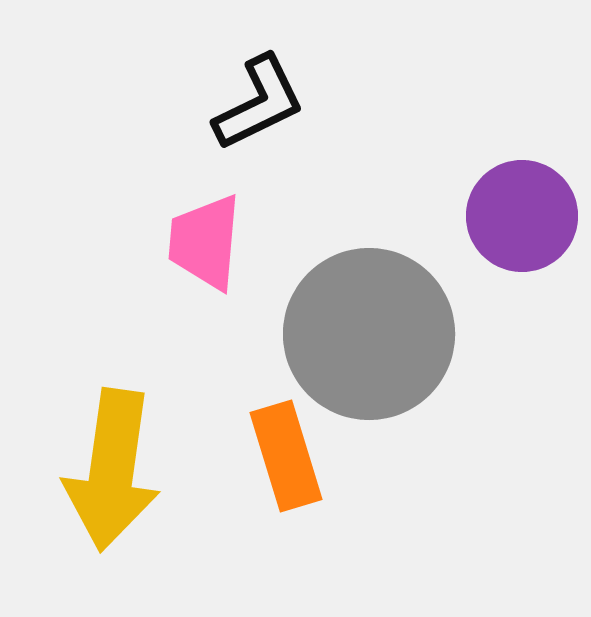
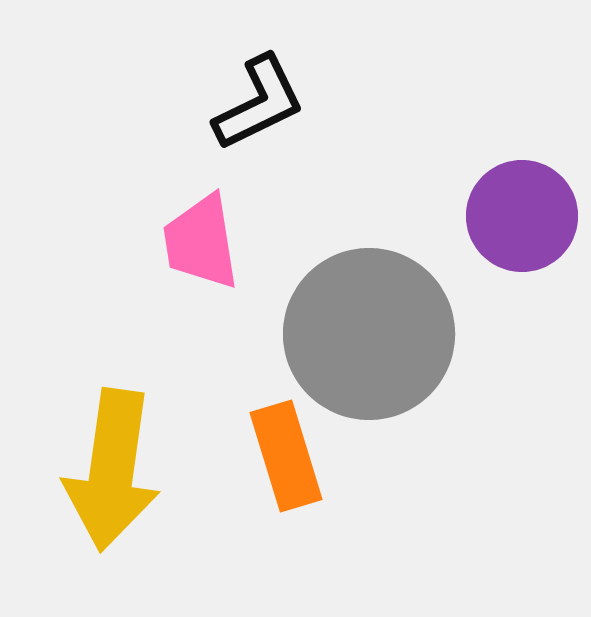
pink trapezoid: moved 4 px left; rotated 14 degrees counterclockwise
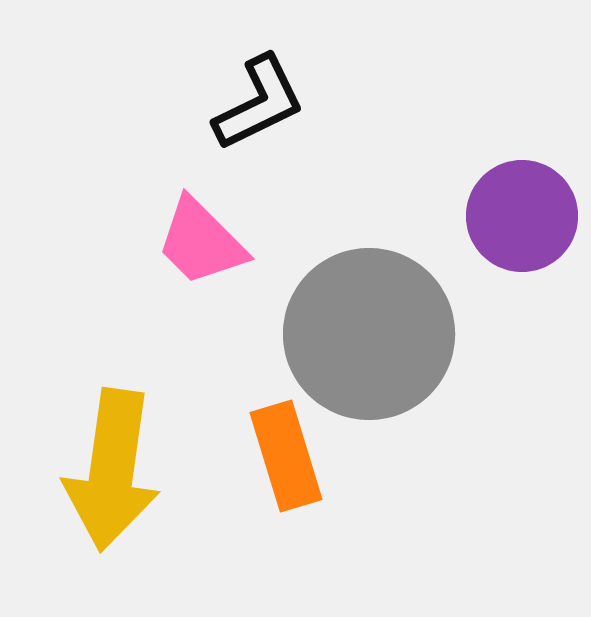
pink trapezoid: rotated 36 degrees counterclockwise
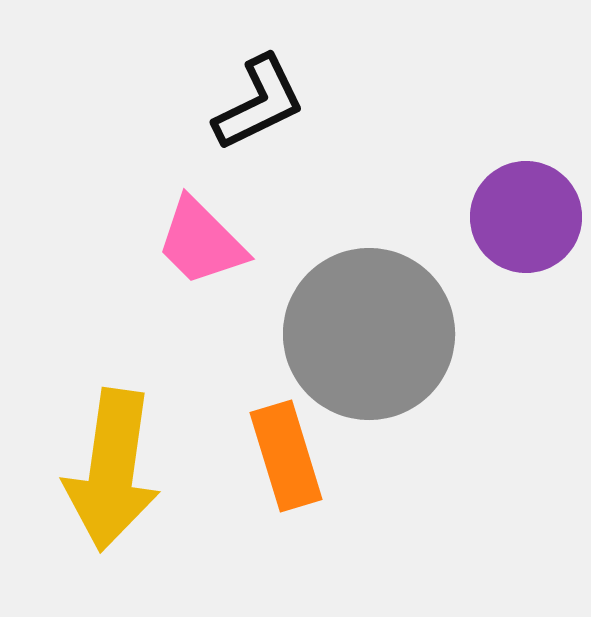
purple circle: moved 4 px right, 1 px down
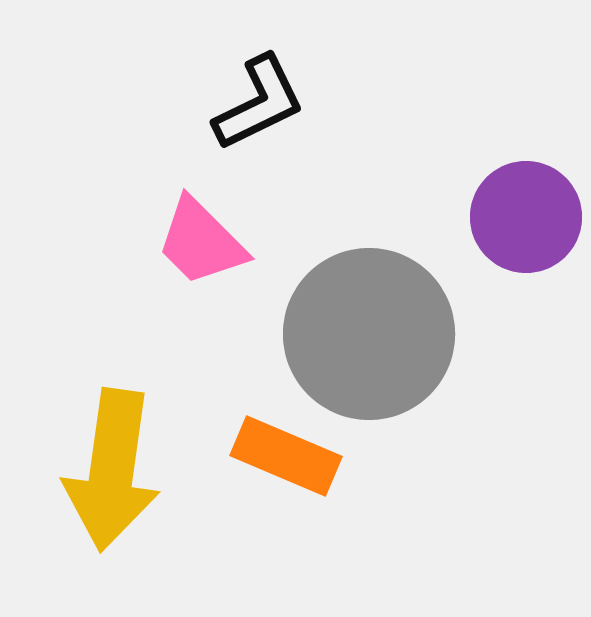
orange rectangle: rotated 50 degrees counterclockwise
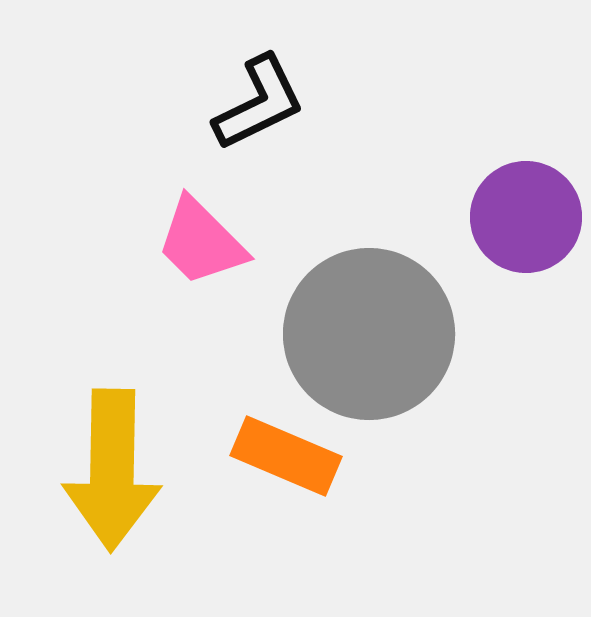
yellow arrow: rotated 7 degrees counterclockwise
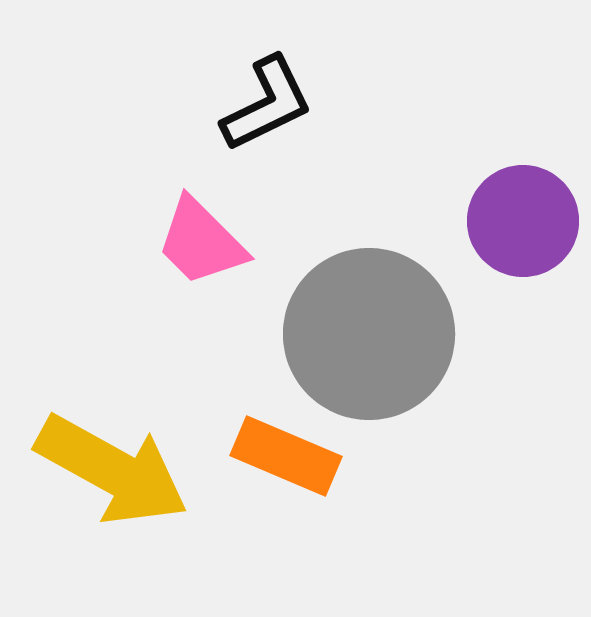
black L-shape: moved 8 px right, 1 px down
purple circle: moved 3 px left, 4 px down
yellow arrow: rotated 62 degrees counterclockwise
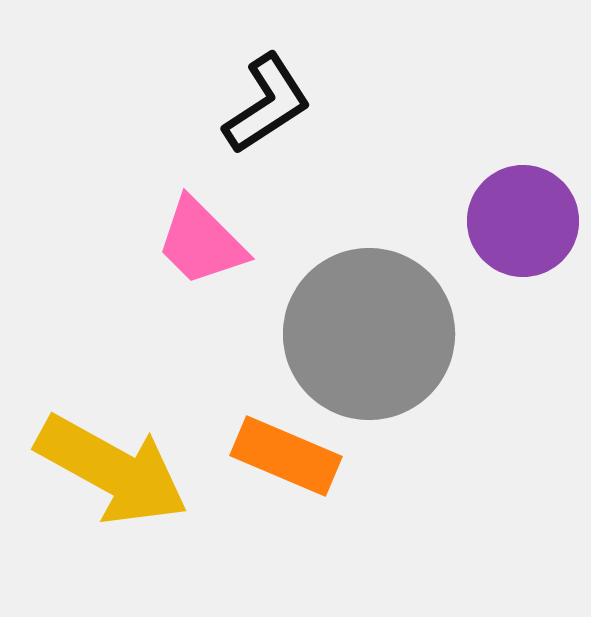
black L-shape: rotated 7 degrees counterclockwise
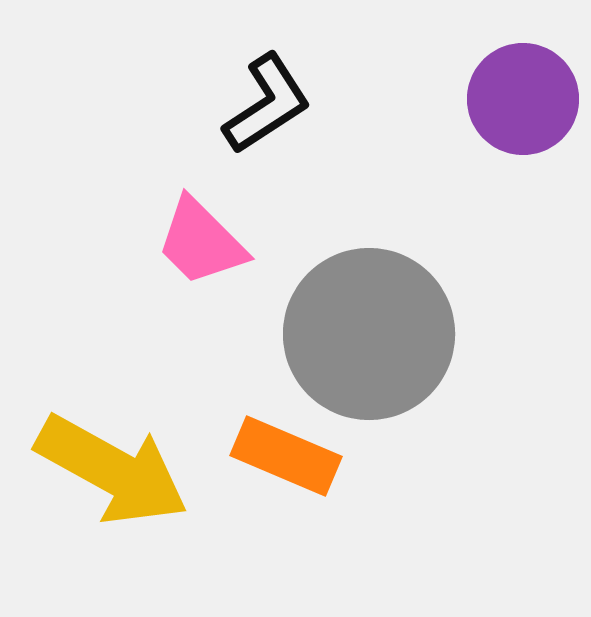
purple circle: moved 122 px up
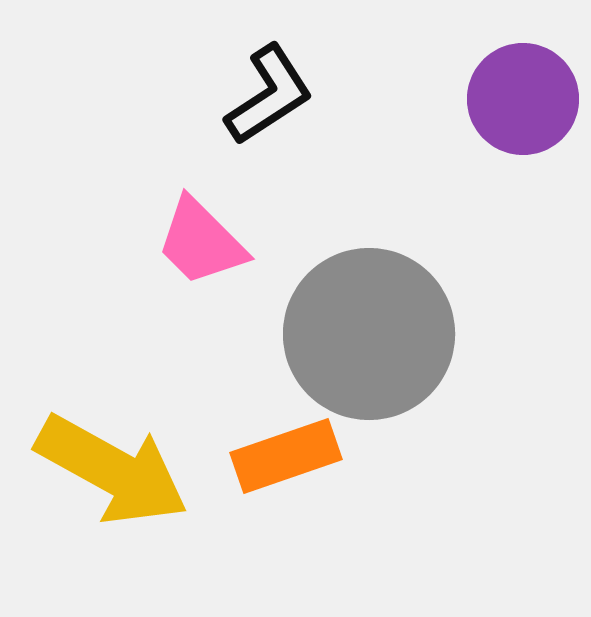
black L-shape: moved 2 px right, 9 px up
orange rectangle: rotated 42 degrees counterclockwise
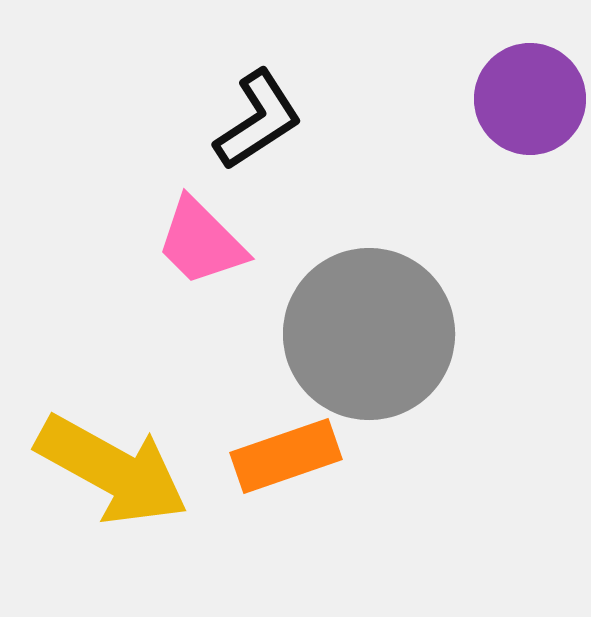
black L-shape: moved 11 px left, 25 px down
purple circle: moved 7 px right
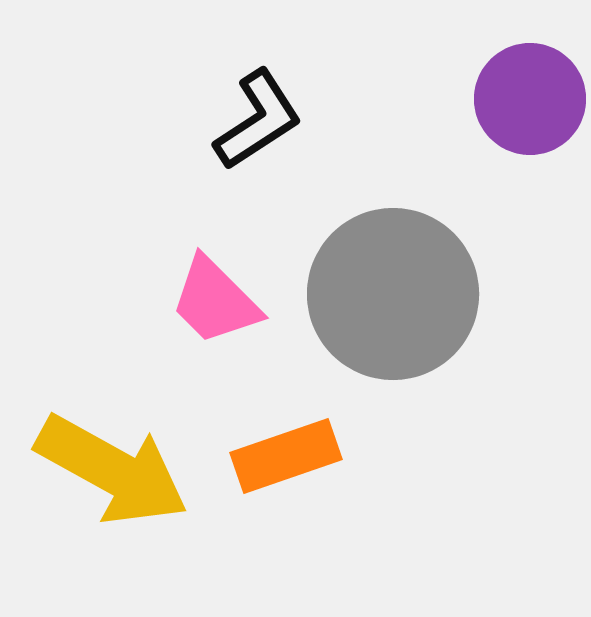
pink trapezoid: moved 14 px right, 59 px down
gray circle: moved 24 px right, 40 px up
